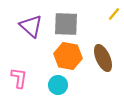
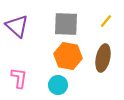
yellow line: moved 8 px left, 7 px down
purple triangle: moved 14 px left
brown ellipse: rotated 36 degrees clockwise
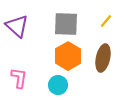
orange hexagon: rotated 20 degrees clockwise
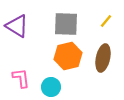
purple triangle: rotated 10 degrees counterclockwise
orange hexagon: rotated 16 degrees clockwise
pink L-shape: moved 2 px right; rotated 15 degrees counterclockwise
cyan circle: moved 7 px left, 2 px down
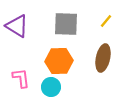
orange hexagon: moved 9 px left, 5 px down; rotated 12 degrees clockwise
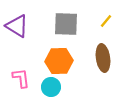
brown ellipse: rotated 20 degrees counterclockwise
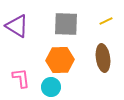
yellow line: rotated 24 degrees clockwise
orange hexagon: moved 1 px right, 1 px up
